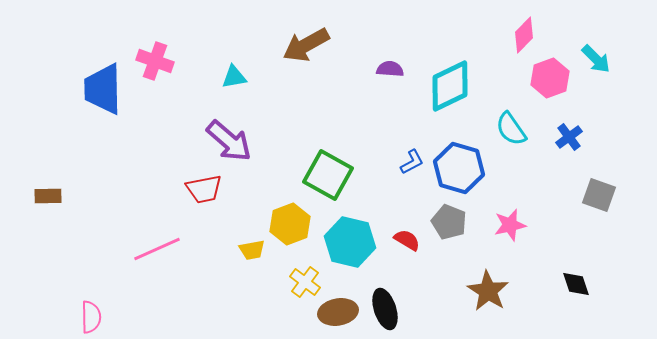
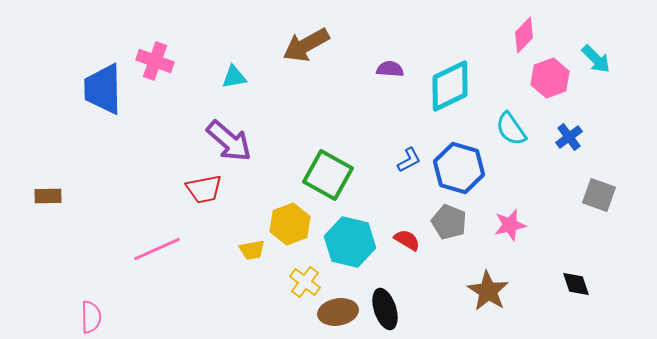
blue L-shape: moved 3 px left, 2 px up
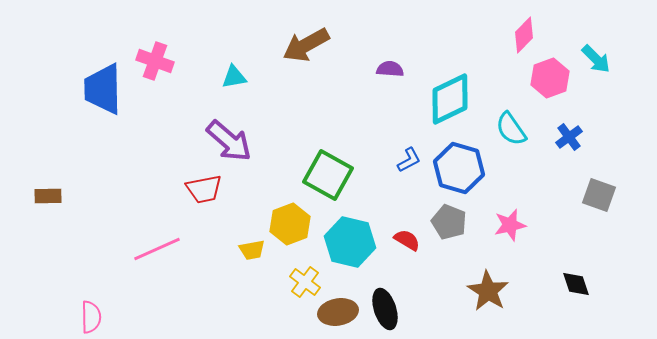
cyan diamond: moved 13 px down
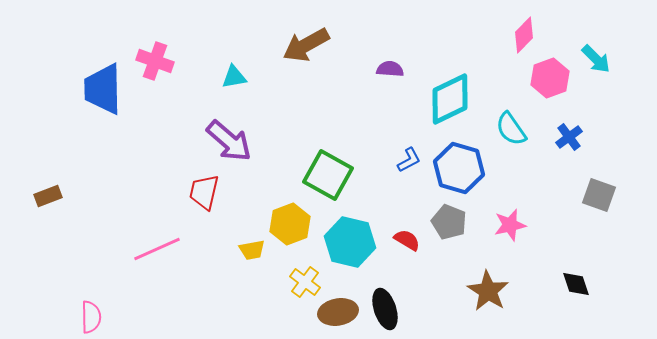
red trapezoid: moved 3 px down; rotated 114 degrees clockwise
brown rectangle: rotated 20 degrees counterclockwise
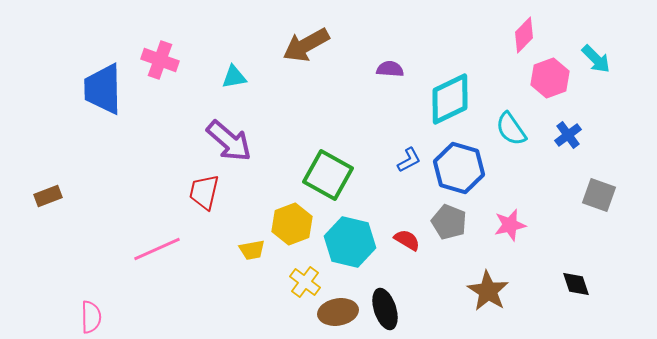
pink cross: moved 5 px right, 1 px up
blue cross: moved 1 px left, 2 px up
yellow hexagon: moved 2 px right
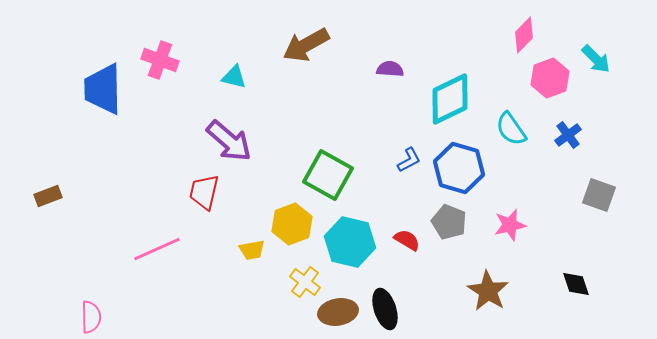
cyan triangle: rotated 24 degrees clockwise
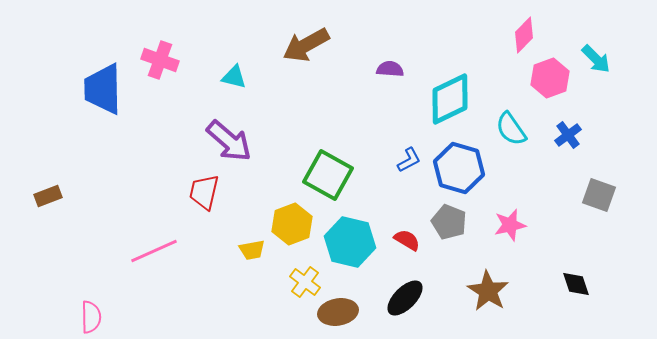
pink line: moved 3 px left, 2 px down
black ellipse: moved 20 px right, 11 px up; rotated 63 degrees clockwise
